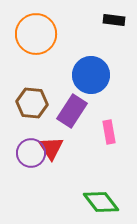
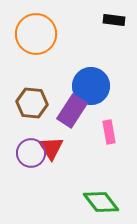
blue circle: moved 11 px down
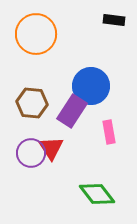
green diamond: moved 4 px left, 8 px up
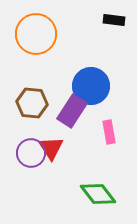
green diamond: moved 1 px right
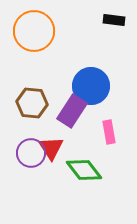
orange circle: moved 2 px left, 3 px up
green diamond: moved 14 px left, 24 px up
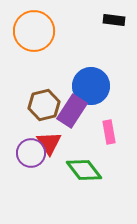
brown hexagon: moved 12 px right, 2 px down; rotated 20 degrees counterclockwise
red triangle: moved 2 px left, 5 px up
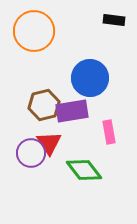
blue circle: moved 1 px left, 8 px up
purple rectangle: rotated 48 degrees clockwise
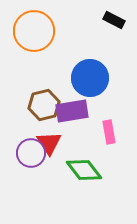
black rectangle: rotated 20 degrees clockwise
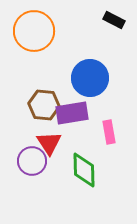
brown hexagon: rotated 20 degrees clockwise
purple rectangle: moved 2 px down
purple circle: moved 1 px right, 8 px down
green diamond: rotated 36 degrees clockwise
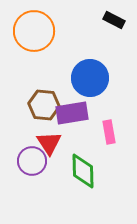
green diamond: moved 1 px left, 1 px down
